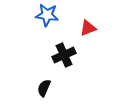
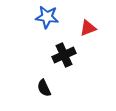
blue star: moved 2 px down
black semicircle: rotated 48 degrees counterclockwise
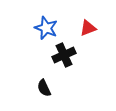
blue star: moved 1 px left, 11 px down; rotated 15 degrees clockwise
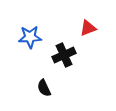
blue star: moved 16 px left, 9 px down; rotated 25 degrees counterclockwise
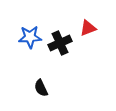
black cross: moved 4 px left, 12 px up
black semicircle: moved 3 px left
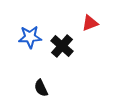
red triangle: moved 2 px right, 5 px up
black cross: moved 2 px right, 3 px down; rotated 25 degrees counterclockwise
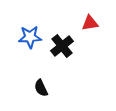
red triangle: rotated 12 degrees clockwise
black cross: rotated 10 degrees clockwise
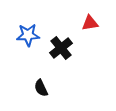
blue star: moved 2 px left, 2 px up
black cross: moved 1 px left, 2 px down
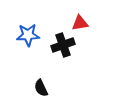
red triangle: moved 10 px left
black cross: moved 2 px right, 3 px up; rotated 20 degrees clockwise
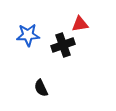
red triangle: moved 1 px down
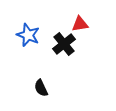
blue star: rotated 25 degrees clockwise
black cross: moved 1 px right, 1 px up; rotated 20 degrees counterclockwise
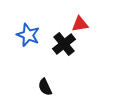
black semicircle: moved 4 px right, 1 px up
